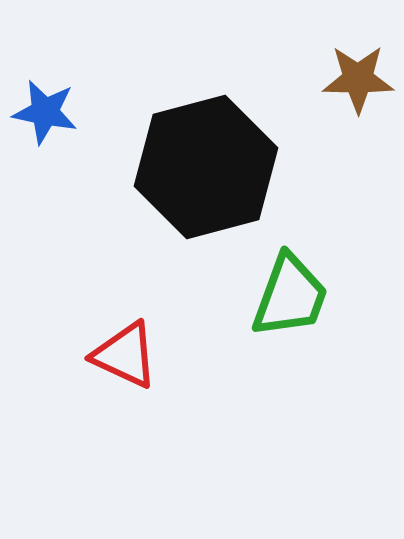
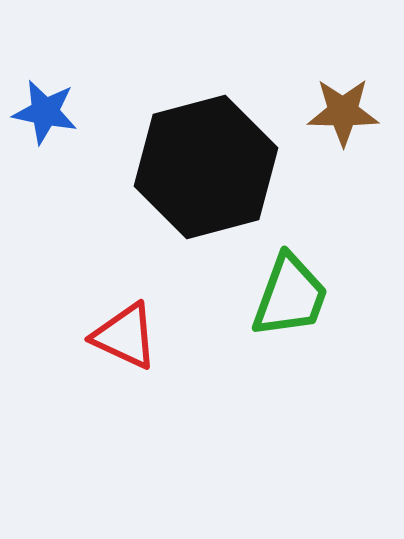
brown star: moved 15 px left, 33 px down
red triangle: moved 19 px up
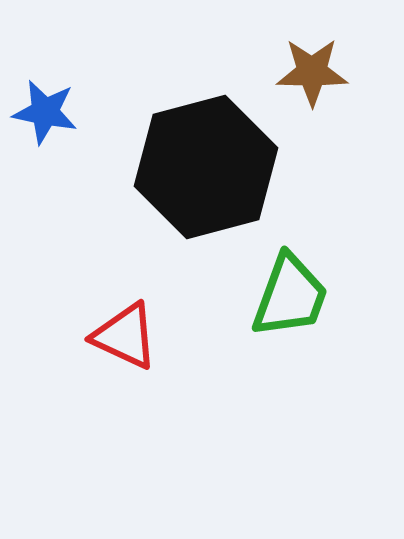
brown star: moved 31 px left, 40 px up
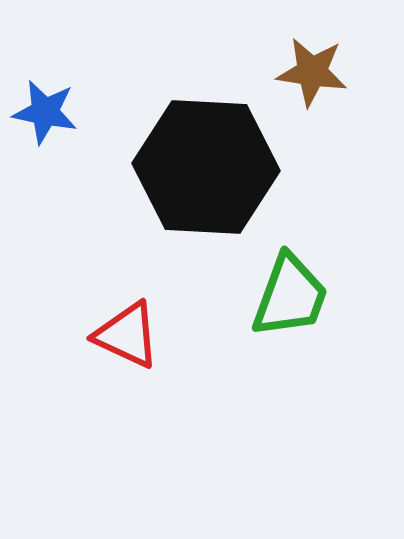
brown star: rotated 8 degrees clockwise
black hexagon: rotated 18 degrees clockwise
red triangle: moved 2 px right, 1 px up
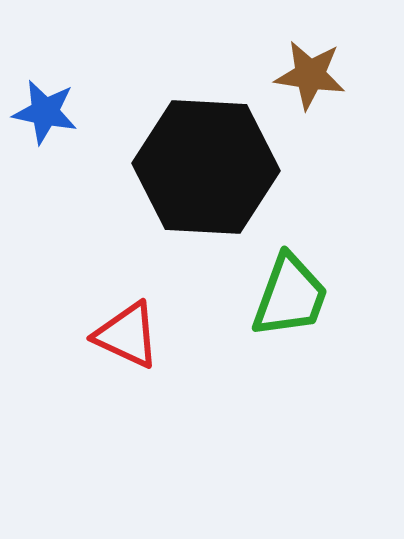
brown star: moved 2 px left, 3 px down
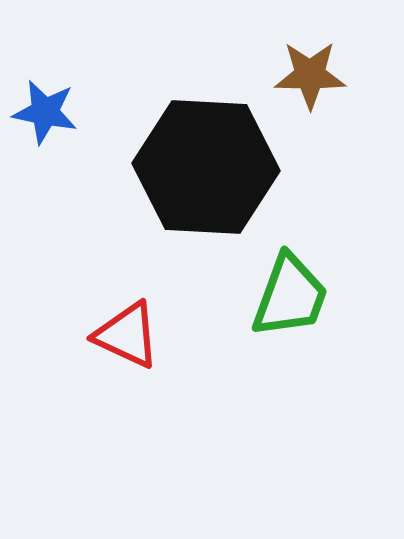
brown star: rotated 8 degrees counterclockwise
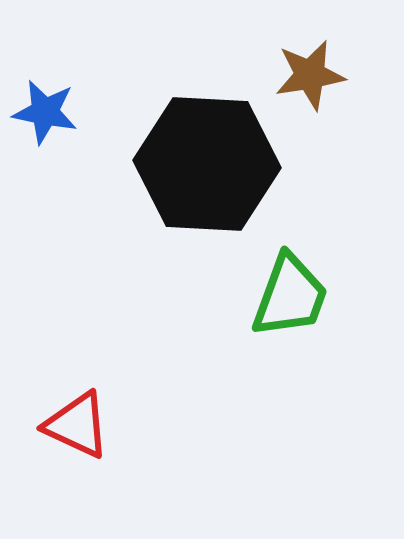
brown star: rotated 10 degrees counterclockwise
black hexagon: moved 1 px right, 3 px up
red triangle: moved 50 px left, 90 px down
